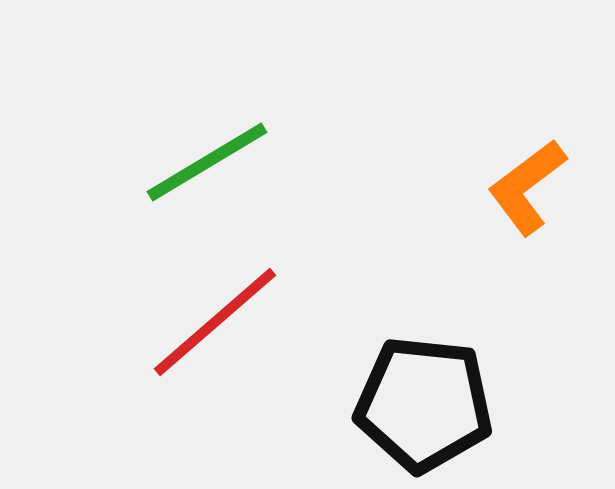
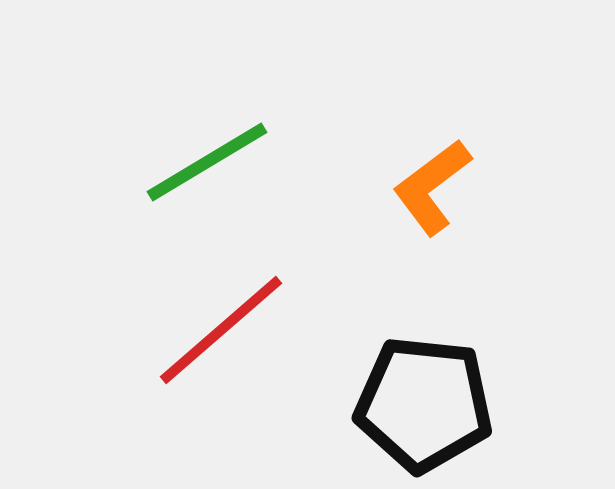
orange L-shape: moved 95 px left
red line: moved 6 px right, 8 px down
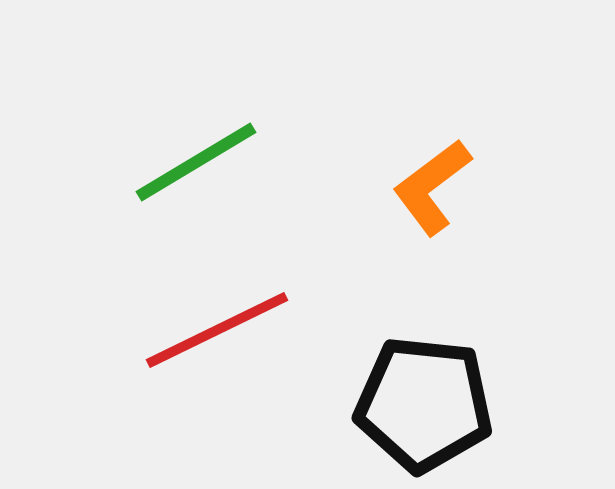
green line: moved 11 px left
red line: moved 4 px left; rotated 15 degrees clockwise
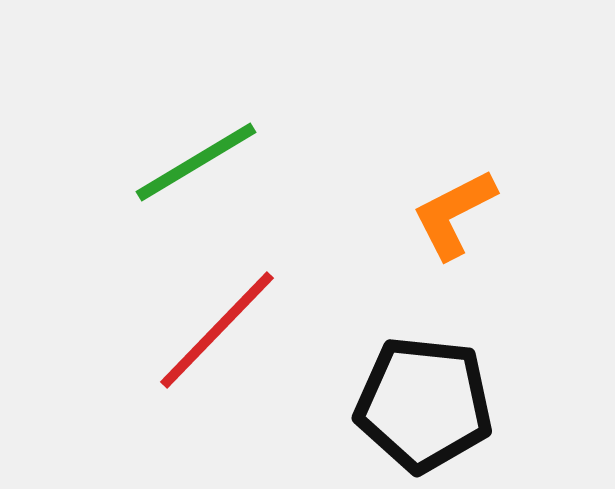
orange L-shape: moved 22 px right, 27 px down; rotated 10 degrees clockwise
red line: rotated 20 degrees counterclockwise
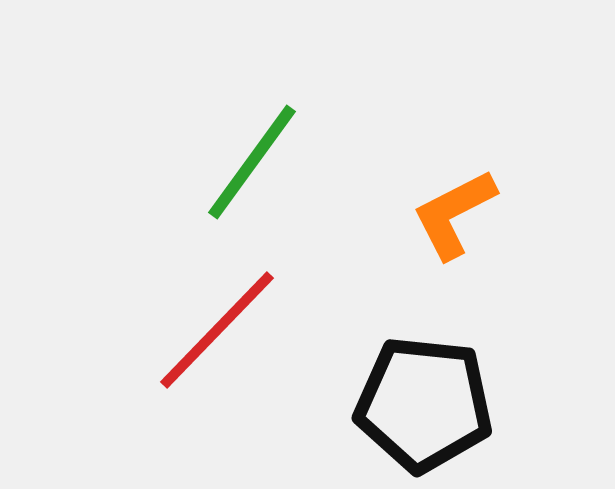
green line: moved 56 px right; rotated 23 degrees counterclockwise
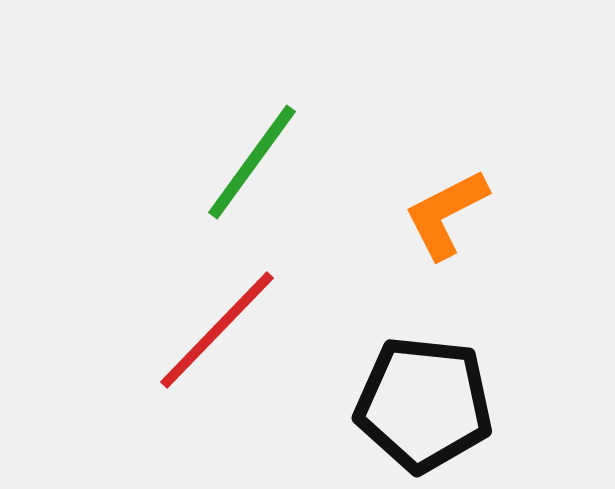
orange L-shape: moved 8 px left
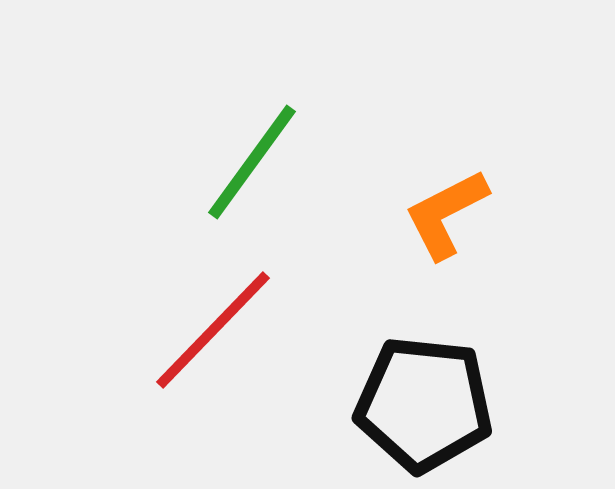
red line: moved 4 px left
